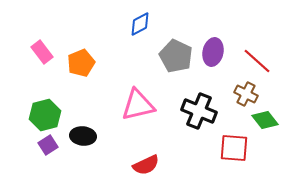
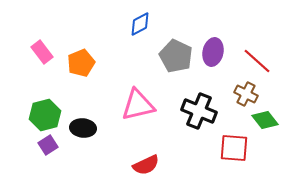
black ellipse: moved 8 px up
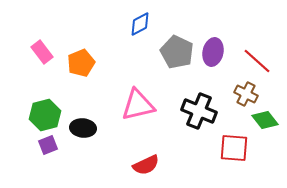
gray pentagon: moved 1 px right, 4 px up
purple square: rotated 12 degrees clockwise
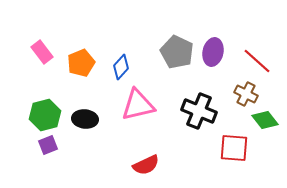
blue diamond: moved 19 px left, 43 px down; rotated 20 degrees counterclockwise
black ellipse: moved 2 px right, 9 px up
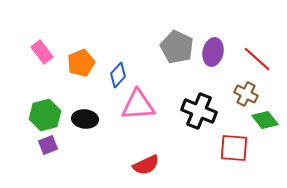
gray pentagon: moved 5 px up
red line: moved 2 px up
blue diamond: moved 3 px left, 8 px down
pink triangle: rotated 9 degrees clockwise
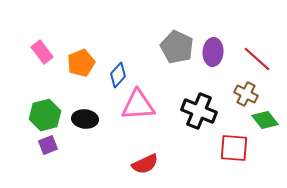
purple ellipse: rotated 8 degrees counterclockwise
red semicircle: moved 1 px left, 1 px up
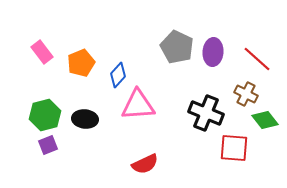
black cross: moved 7 px right, 2 px down
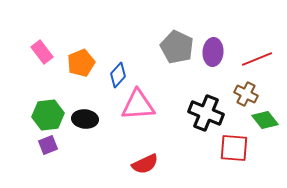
red line: rotated 64 degrees counterclockwise
green hexagon: moved 3 px right; rotated 8 degrees clockwise
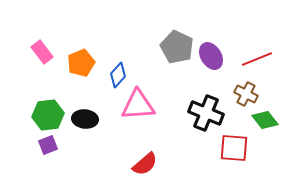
purple ellipse: moved 2 px left, 4 px down; rotated 36 degrees counterclockwise
red semicircle: rotated 16 degrees counterclockwise
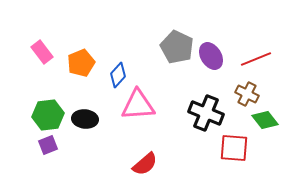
red line: moved 1 px left
brown cross: moved 1 px right
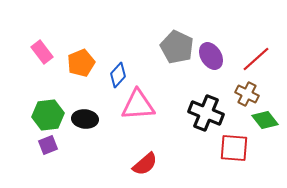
red line: rotated 20 degrees counterclockwise
